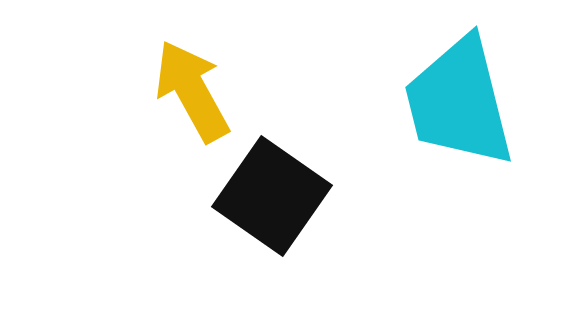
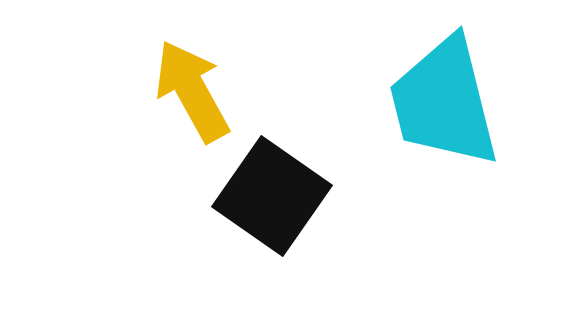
cyan trapezoid: moved 15 px left
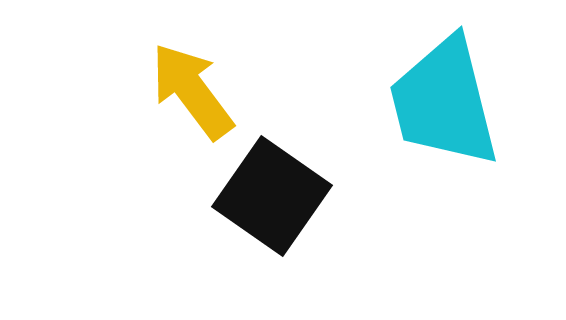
yellow arrow: rotated 8 degrees counterclockwise
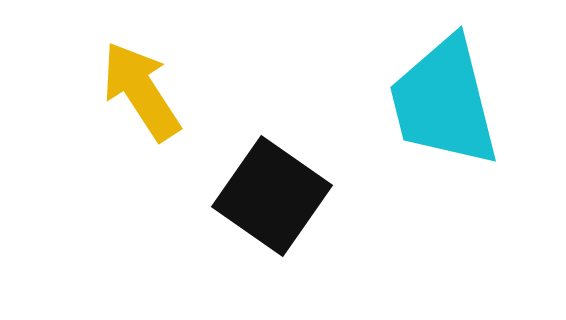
yellow arrow: moved 51 px left; rotated 4 degrees clockwise
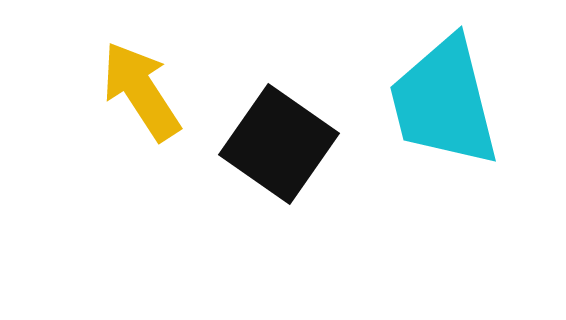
black square: moved 7 px right, 52 px up
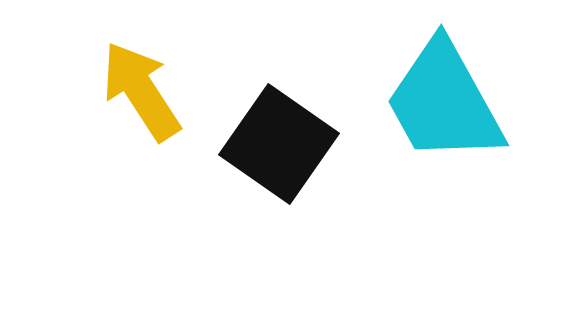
cyan trapezoid: rotated 15 degrees counterclockwise
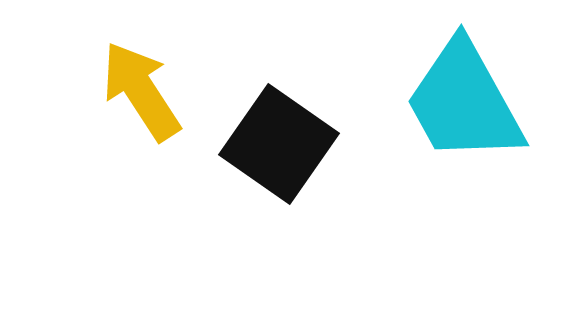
cyan trapezoid: moved 20 px right
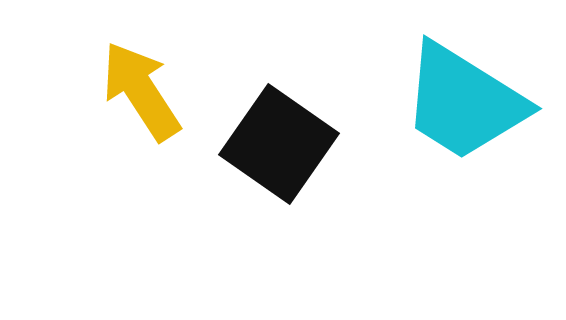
cyan trapezoid: rotated 29 degrees counterclockwise
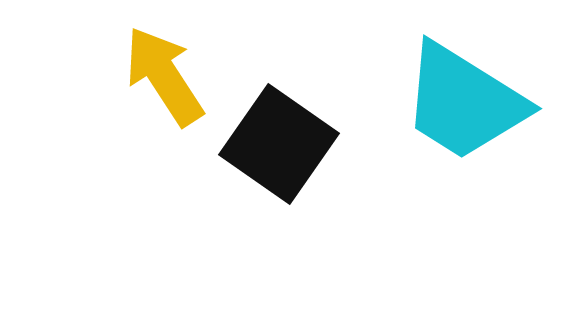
yellow arrow: moved 23 px right, 15 px up
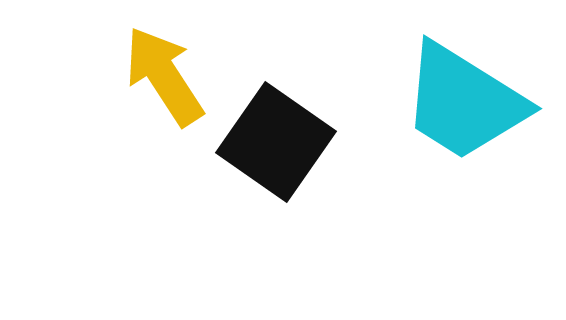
black square: moved 3 px left, 2 px up
